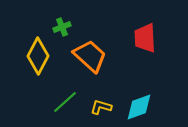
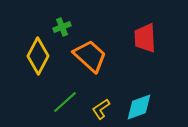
yellow L-shape: moved 2 px down; rotated 50 degrees counterclockwise
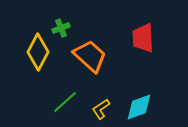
green cross: moved 1 px left, 1 px down
red trapezoid: moved 2 px left
yellow diamond: moved 4 px up
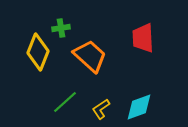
green cross: rotated 12 degrees clockwise
yellow diamond: rotated 6 degrees counterclockwise
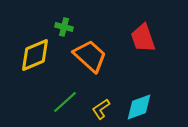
green cross: moved 3 px right, 1 px up; rotated 24 degrees clockwise
red trapezoid: rotated 16 degrees counterclockwise
yellow diamond: moved 3 px left, 3 px down; rotated 45 degrees clockwise
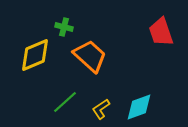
red trapezoid: moved 18 px right, 6 px up
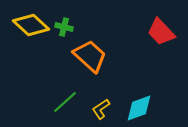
red trapezoid: rotated 24 degrees counterclockwise
yellow diamond: moved 4 px left, 30 px up; rotated 66 degrees clockwise
cyan diamond: moved 1 px down
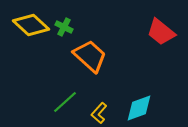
green cross: rotated 12 degrees clockwise
red trapezoid: rotated 8 degrees counterclockwise
yellow L-shape: moved 2 px left, 4 px down; rotated 15 degrees counterclockwise
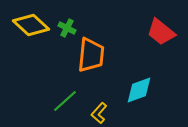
green cross: moved 3 px right, 1 px down
orange trapezoid: moved 1 px right, 1 px up; rotated 54 degrees clockwise
green line: moved 1 px up
cyan diamond: moved 18 px up
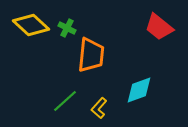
red trapezoid: moved 2 px left, 5 px up
yellow L-shape: moved 5 px up
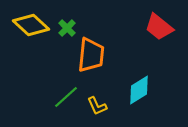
green cross: rotated 18 degrees clockwise
cyan diamond: rotated 12 degrees counterclockwise
green line: moved 1 px right, 4 px up
yellow L-shape: moved 2 px left, 2 px up; rotated 65 degrees counterclockwise
